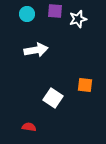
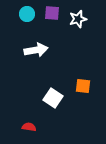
purple square: moved 3 px left, 2 px down
orange square: moved 2 px left, 1 px down
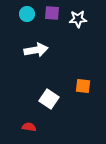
white star: rotated 12 degrees clockwise
white square: moved 4 px left, 1 px down
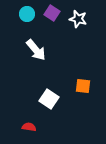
purple square: rotated 28 degrees clockwise
white star: rotated 18 degrees clockwise
white arrow: rotated 60 degrees clockwise
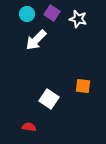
white arrow: moved 10 px up; rotated 85 degrees clockwise
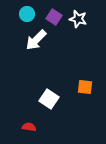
purple square: moved 2 px right, 4 px down
orange square: moved 2 px right, 1 px down
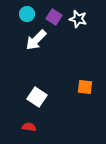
white square: moved 12 px left, 2 px up
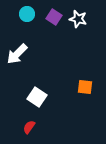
white arrow: moved 19 px left, 14 px down
red semicircle: rotated 64 degrees counterclockwise
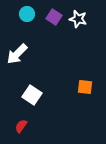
white square: moved 5 px left, 2 px up
red semicircle: moved 8 px left, 1 px up
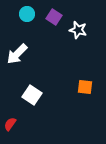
white star: moved 11 px down
red semicircle: moved 11 px left, 2 px up
